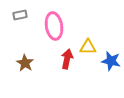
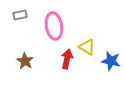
yellow triangle: moved 1 px left; rotated 30 degrees clockwise
brown star: moved 2 px up
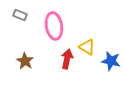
gray rectangle: rotated 32 degrees clockwise
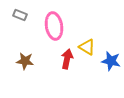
brown star: rotated 24 degrees counterclockwise
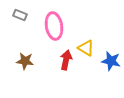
yellow triangle: moved 1 px left, 1 px down
red arrow: moved 1 px left, 1 px down
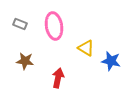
gray rectangle: moved 9 px down
red arrow: moved 8 px left, 18 px down
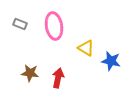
brown star: moved 5 px right, 12 px down
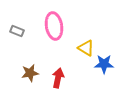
gray rectangle: moved 3 px left, 7 px down
blue star: moved 7 px left, 3 px down; rotated 12 degrees counterclockwise
brown star: rotated 18 degrees counterclockwise
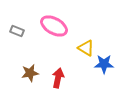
pink ellipse: rotated 52 degrees counterclockwise
